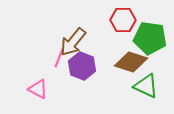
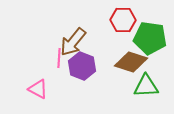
pink line: rotated 18 degrees counterclockwise
green triangle: rotated 28 degrees counterclockwise
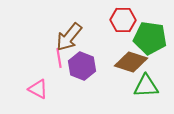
brown arrow: moved 4 px left, 5 px up
pink line: rotated 12 degrees counterclockwise
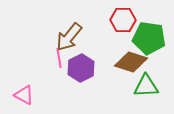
green pentagon: moved 1 px left
purple hexagon: moved 1 px left, 2 px down; rotated 12 degrees clockwise
pink triangle: moved 14 px left, 6 px down
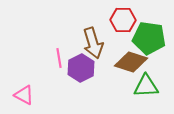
brown arrow: moved 24 px right, 6 px down; rotated 56 degrees counterclockwise
